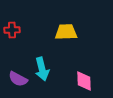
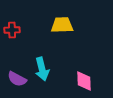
yellow trapezoid: moved 4 px left, 7 px up
purple semicircle: moved 1 px left
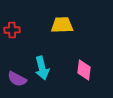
cyan arrow: moved 1 px up
pink diamond: moved 11 px up; rotated 10 degrees clockwise
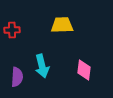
cyan arrow: moved 2 px up
purple semicircle: moved 2 px up; rotated 114 degrees counterclockwise
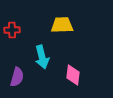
cyan arrow: moved 9 px up
pink diamond: moved 11 px left, 5 px down
purple semicircle: rotated 12 degrees clockwise
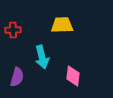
red cross: moved 1 px right
pink diamond: moved 1 px down
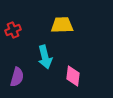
red cross: rotated 21 degrees counterclockwise
cyan arrow: moved 3 px right
